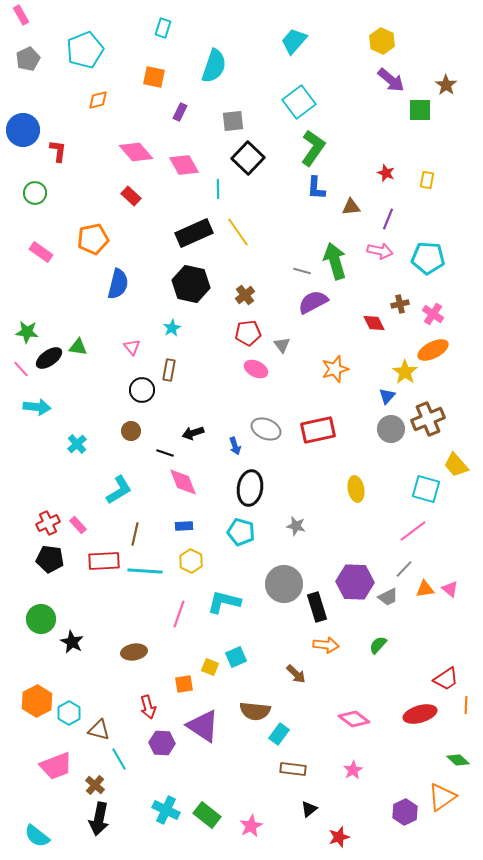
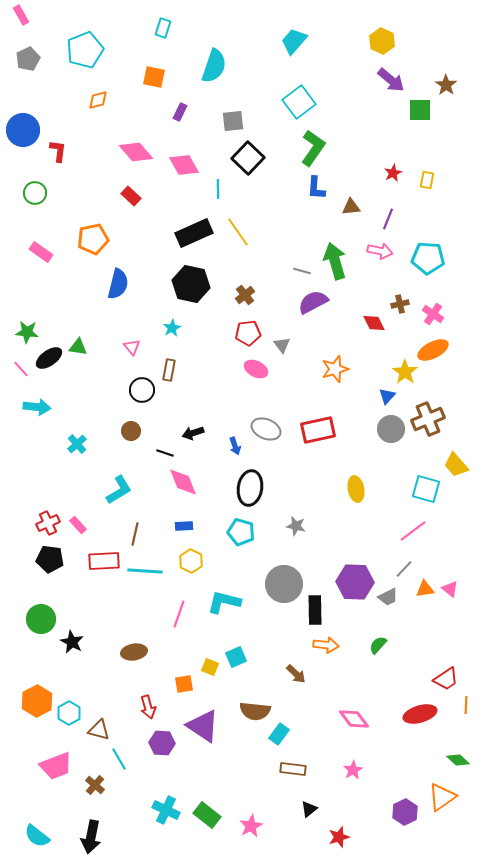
red star at (386, 173): moved 7 px right; rotated 24 degrees clockwise
black rectangle at (317, 607): moved 2 px left, 3 px down; rotated 16 degrees clockwise
pink diamond at (354, 719): rotated 16 degrees clockwise
black arrow at (99, 819): moved 8 px left, 18 px down
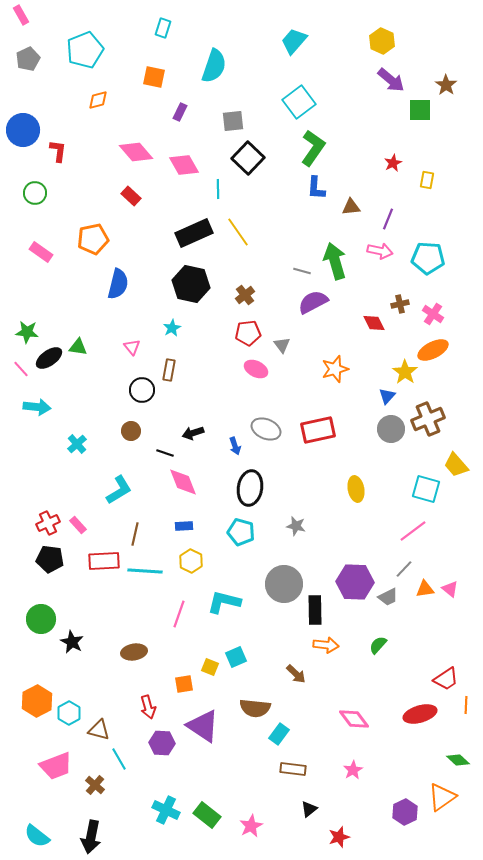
red star at (393, 173): moved 10 px up
brown semicircle at (255, 711): moved 3 px up
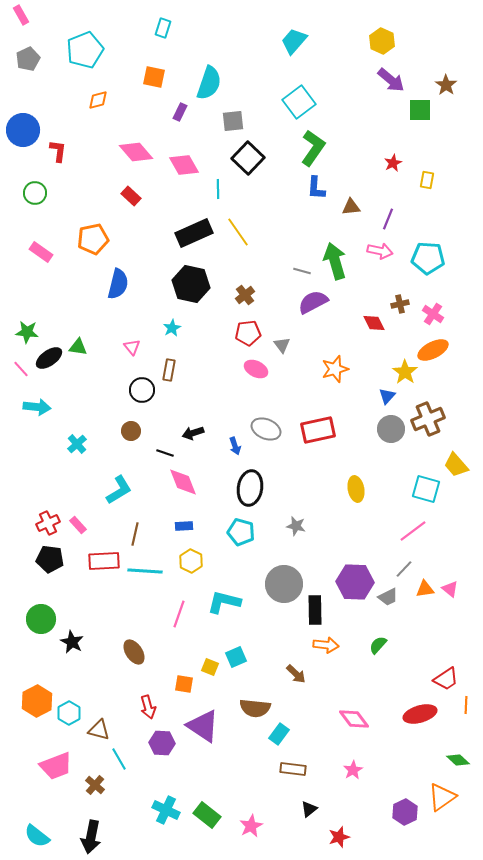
cyan semicircle at (214, 66): moved 5 px left, 17 px down
brown ellipse at (134, 652): rotated 65 degrees clockwise
orange square at (184, 684): rotated 18 degrees clockwise
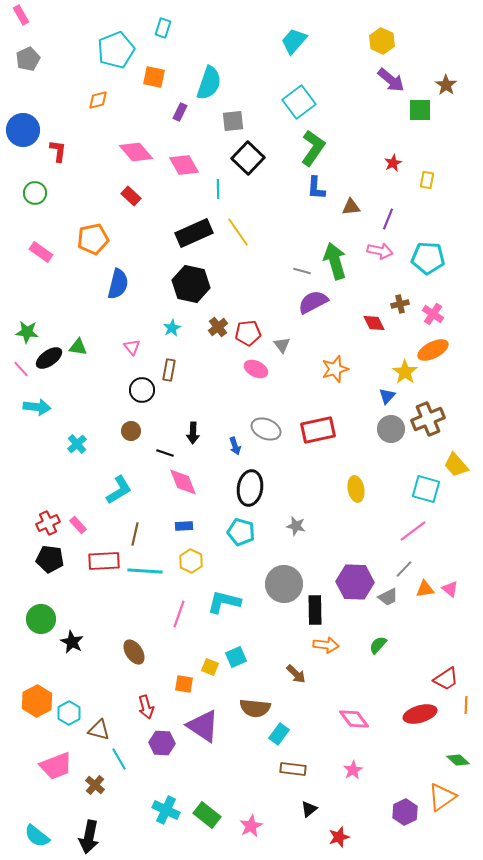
cyan pentagon at (85, 50): moved 31 px right
brown cross at (245, 295): moved 27 px left, 32 px down
black arrow at (193, 433): rotated 70 degrees counterclockwise
red arrow at (148, 707): moved 2 px left
black arrow at (91, 837): moved 2 px left
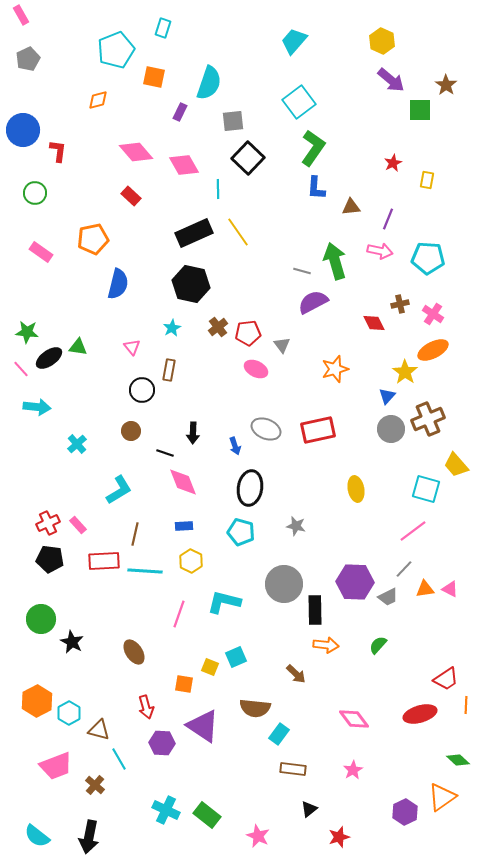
pink triangle at (450, 589): rotated 12 degrees counterclockwise
pink star at (251, 826): moved 7 px right, 10 px down; rotated 20 degrees counterclockwise
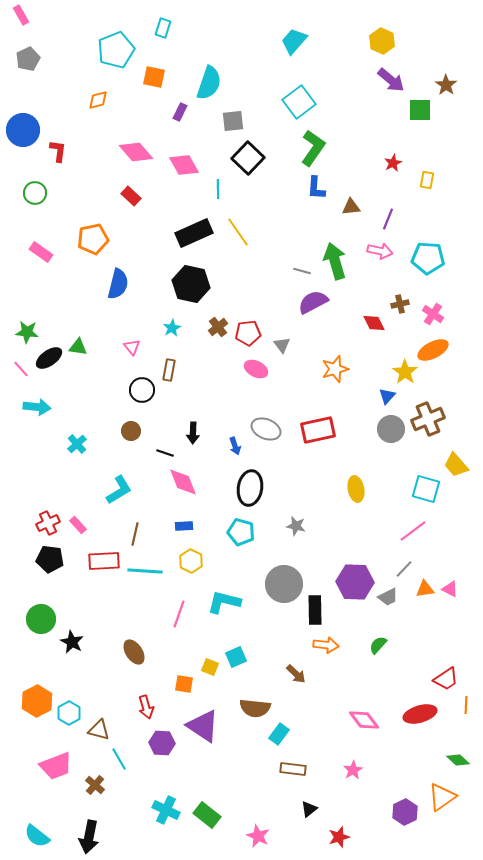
pink diamond at (354, 719): moved 10 px right, 1 px down
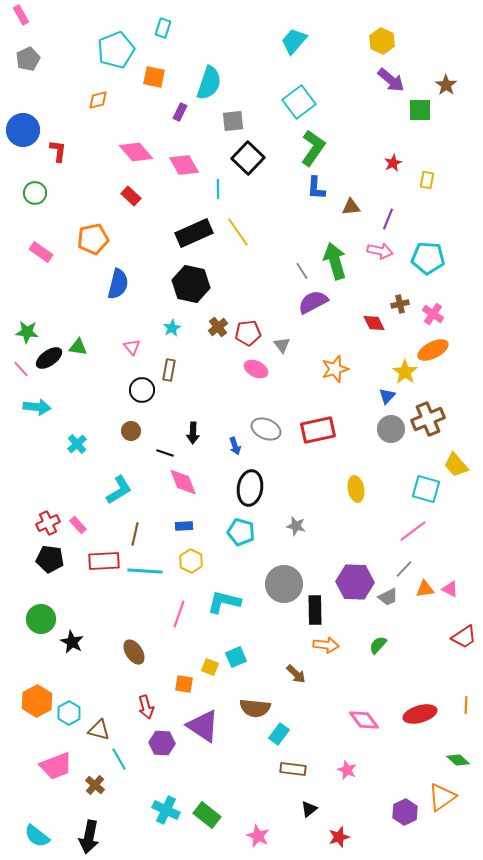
gray line at (302, 271): rotated 42 degrees clockwise
red trapezoid at (446, 679): moved 18 px right, 42 px up
pink star at (353, 770): moved 6 px left; rotated 18 degrees counterclockwise
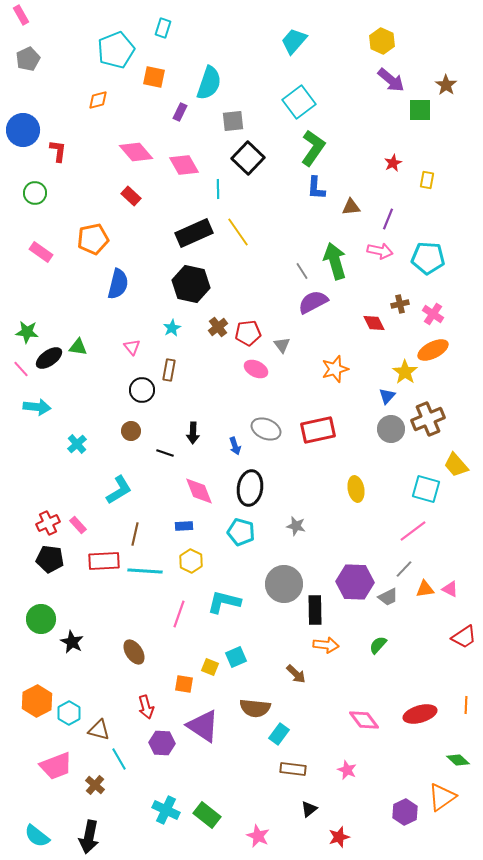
pink diamond at (183, 482): moved 16 px right, 9 px down
